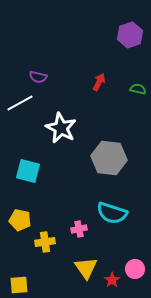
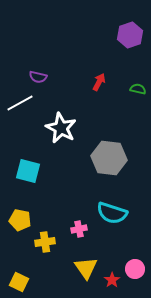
yellow square: moved 3 px up; rotated 30 degrees clockwise
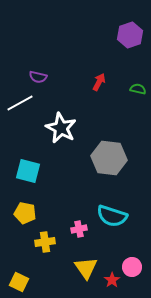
cyan semicircle: moved 3 px down
yellow pentagon: moved 5 px right, 7 px up
pink circle: moved 3 px left, 2 px up
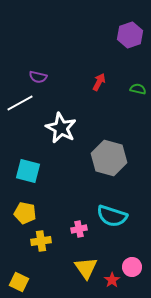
gray hexagon: rotated 8 degrees clockwise
yellow cross: moved 4 px left, 1 px up
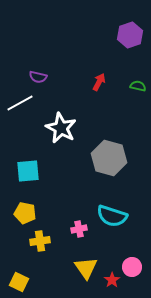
green semicircle: moved 3 px up
cyan square: rotated 20 degrees counterclockwise
yellow cross: moved 1 px left
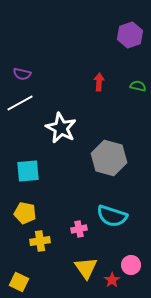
purple semicircle: moved 16 px left, 3 px up
red arrow: rotated 24 degrees counterclockwise
pink circle: moved 1 px left, 2 px up
